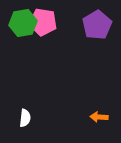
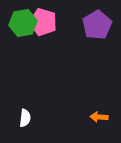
pink pentagon: rotated 8 degrees clockwise
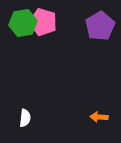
purple pentagon: moved 3 px right, 1 px down
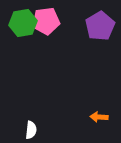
pink pentagon: moved 3 px right, 1 px up; rotated 24 degrees counterclockwise
white semicircle: moved 6 px right, 12 px down
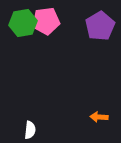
white semicircle: moved 1 px left
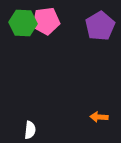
green hexagon: rotated 12 degrees clockwise
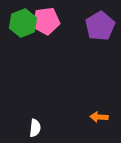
green hexagon: rotated 24 degrees counterclockwise
white semicircle: moved 5 px right, 2 px up
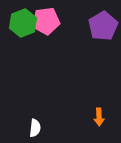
purple pentagon: moved 3 px right
orange arrow: rotated 96 degrees counterclockwise
